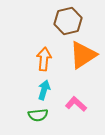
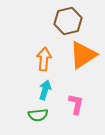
cyan arrow: moved 1 px right
pink L-shape: rotated 60 degrees clockwise
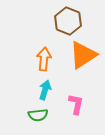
brown hexagon: rotated 24 degrees counterclockwise
